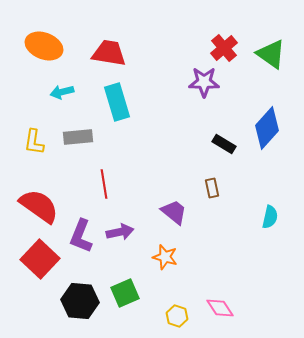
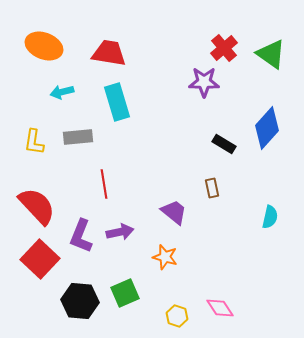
red semicircle: moved 2 px left; rotated 12 degrees clockwise
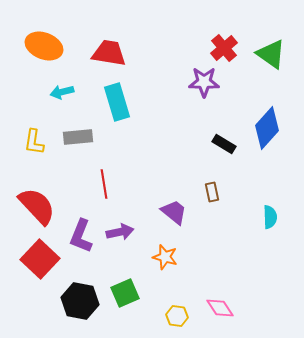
brown rectangle: moved 4 px down
cyan semicircle: rotated 15 degrees counterclockwise
black hexagon: rotated 6 degrees clockwise
yellow hexagon: rotated 10 degrees counterclockwise
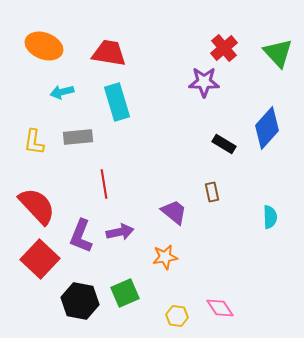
green triangle: moved 7 px right, 1 px up; rotated 12 degrees clockwise
orange star: rotated 25 degrees counterclockwise
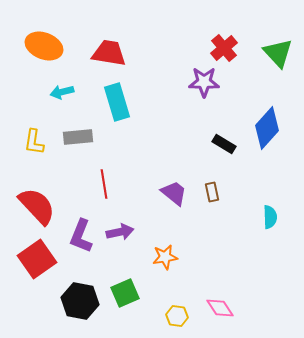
purple trapezoid: moved 19 px up
red square: moved 3 px left; rotated 12 degrees clockwise
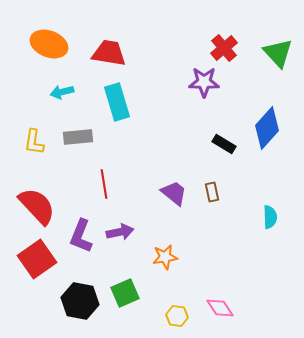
orange ellipse: moved 5 px right, 2 px up
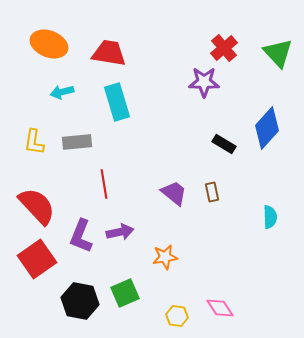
gray rectangle: moved 1 px left, 5 px down
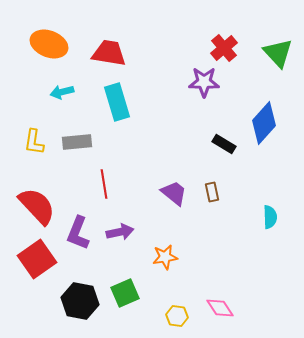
blue diamond: moved 3 px left, 5 px up
purple L-shape: moved 3 px left, 3 px up
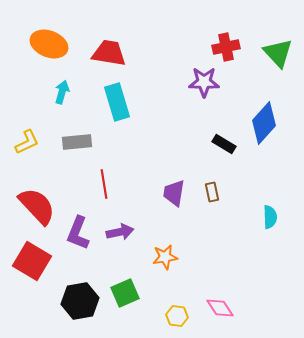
red cross: moved 2 px right, 1 px up; rotated 28 degrees clockwise
cyan arrow: rotated 120 degrees clockwise
yellow L-shape: moved 7 px left; rotated 124 degrees counterclockwise
purple trapezoid: rotated 120 degrees counterclockwise
red square: moved 5 px left, 2 px down; rotated 24 degrees counterclockwise
black hexagon: rotated 21 degrees counterclockwise
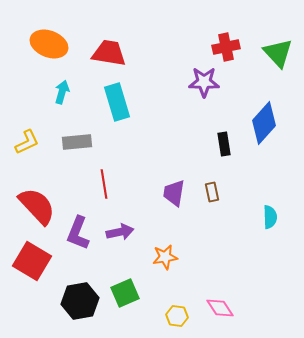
black rectangle: rotated 50 degrees clockwise
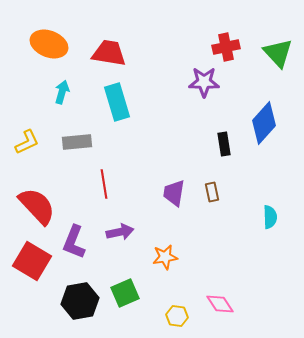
purple L-shape: moved 4 px left, 9 px down
pink diamond: moved 4 px up
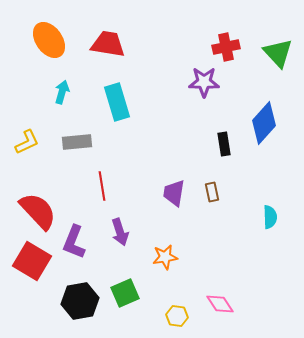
orange ellipse: moved 4 px up; rotated 33 degrees clockwise
red trapezoid: moved 1 px left, 9 px up
red line: moved 2 px left, 2 px down
red semicircle: moved 1 px right, 5 px down
purple arrow: rotated 84 degrees clockwise
